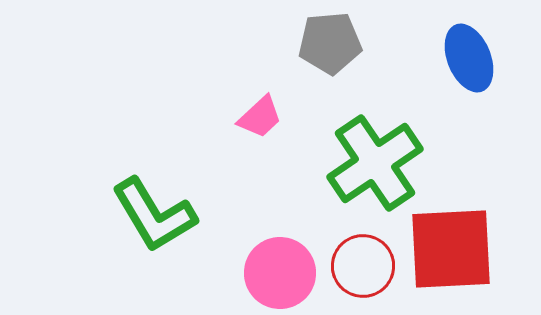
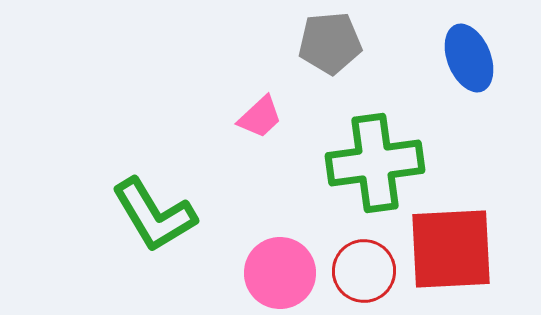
green cross: rotated 26 degrees clockwise
red circle: moved 1 px right, 5 px down
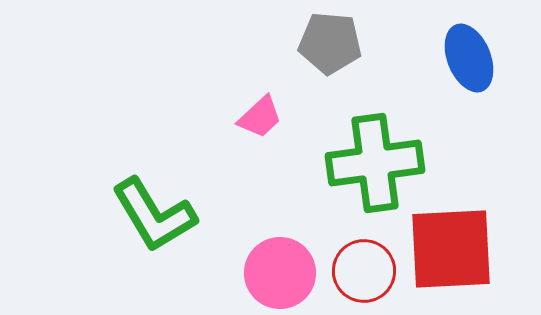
gray pentagon: rotated 10 degrees clockwise
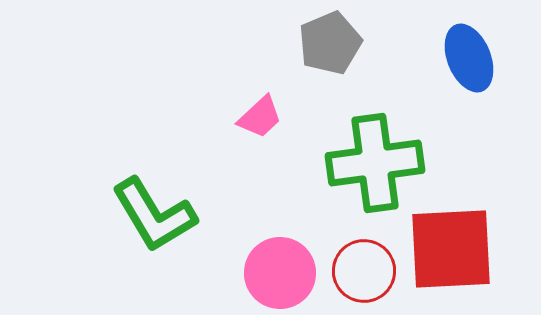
gray pentagon: rotated 28 degrees counterclockwise
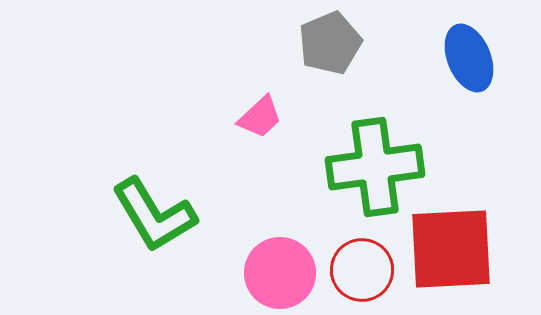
green cross: moved 4 px down
red circle: moved 2 px left, 1 px up
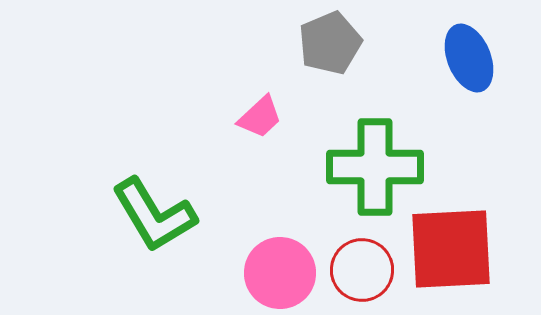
green cross: rotated 8 degrees clockwise
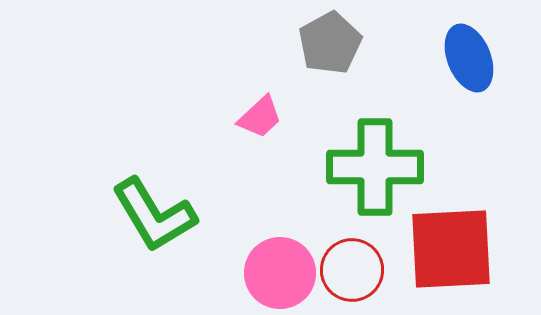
gray pentagon: rotated 6 degrees counterclockwise
red circle: moved 10 px left
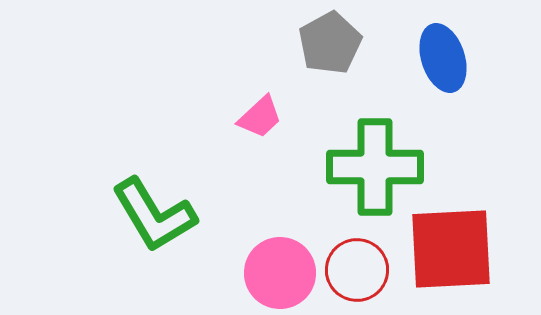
blue ellipse: moved 26 px left; rotated 4 degrees clockwise
red circle: moved 5 px right
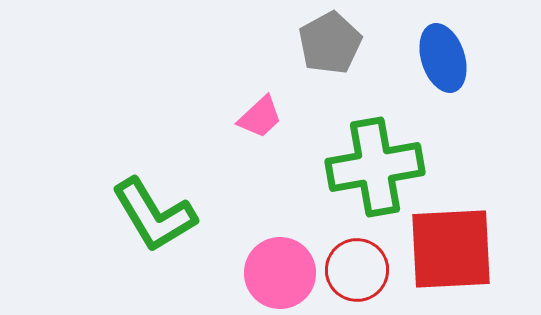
green cross: rotated 10 degrees counterclockwise
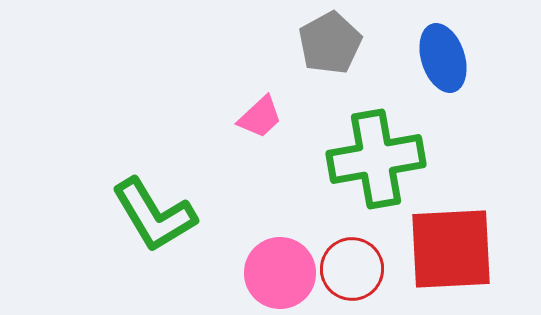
green cross: moved 1 px right, 8 px up
red circle: moved 5 px left, 1 px up
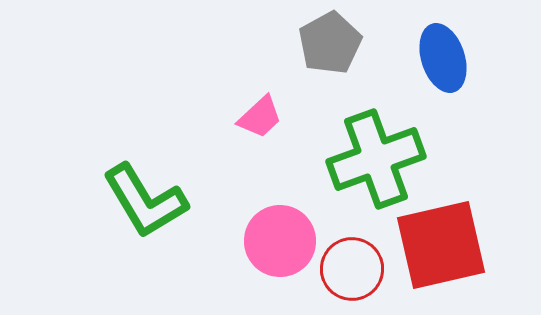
green cross: rotated 10 degrees counterclockwise
green L-shape: moved 9 px left, 14 px up
red square: moved 10 px left, 4 px up; rotated 10 degrees counterclockwise
pink circle: moved 32 px up
